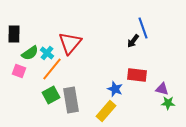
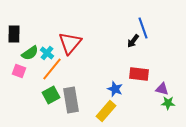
red rectangle: moved 2 px right, 1 px up
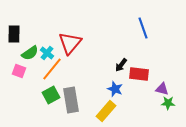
black arrow: moved 12 px left, 24 px down
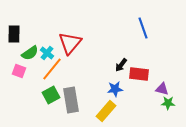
blue star: rotated 28 degrees counterclockwise
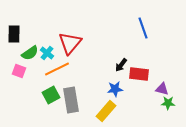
orange line: moved 5 px right; rotated 25 degrees clockwise
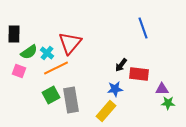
green semicircle: moved 1 px left, 1 px up
orange line: moved 1 px left, 1 px up
purple triangle: rotated 16 degrees counterclockwise
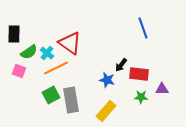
red triangle: rotated 35 degrees counterclockwise
blue star: moved 8 px left, 9 px up; rotated 21 degrees clockwise
green star: moved 27 px left, 6 px up
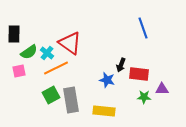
black arrow: rotated 16 degrees counterclockwise
pink square: rotated 32 degrees counterclockwise
green star: moved 3 px right
yellow rectangle: moved 2 px left; rotated 55 degrees clockwise
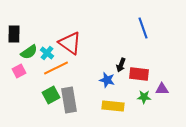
pink square: rotated 16 degrees counterclockwise
gray rectangle: moved 2 px left
yellow rectangle: moved 9 px right, 5 px up
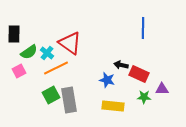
blue line: rotated 20 degrees clockwise
black arrow: rotated 80 degrees clockwise
red rectangle: rotated 18 degrees clockwise
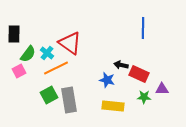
green semicircle: moved 1 px left, 2 px down; rotated 18 degrees counterclockwise
green square: moved 2 px left
